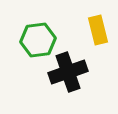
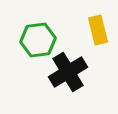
black cross: rotated 12 degrees counterclockwise
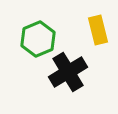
green hexagon: moved 1 px up; rotated 16 degrees counterclockwise
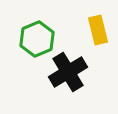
green hexagon: moved 1 px left
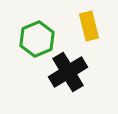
yellow rectangle: moved 9 px left, 4 px up
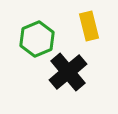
black cross: rotated 9 degrees counterclockwise
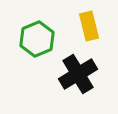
black cross: moved 10 px right, 2 px down; rotated 9 degrees clockwise
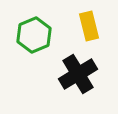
green hexagon: moved 3 px left, 4 px up
